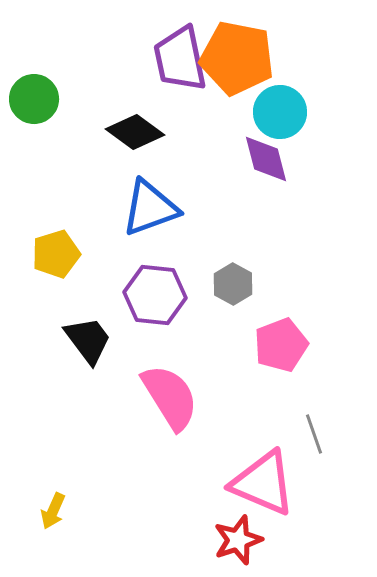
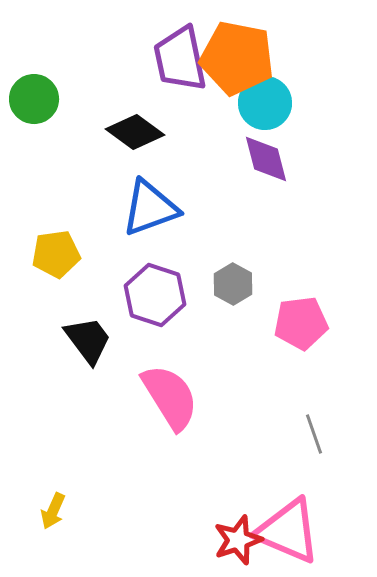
cyan circle: moved 15 px left, 9 px up
yellow pentagon: rotated 9 degrees clockwise
purple hexagon: rotated 12 degrees clockwise
pink pentagon: moved 20 px right, 22 px up; rotated 14 degrees clockwise
pink triangle: moved 25 px right, 48 px down
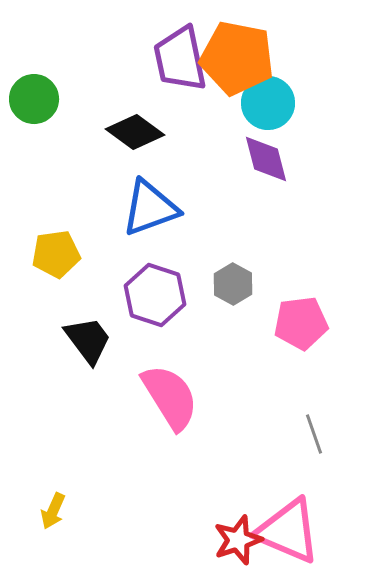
cyan circle: moved 3 px right
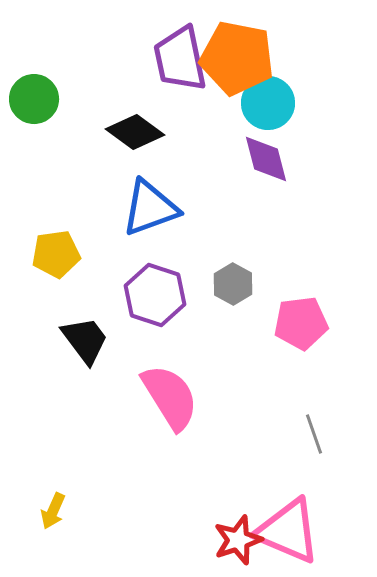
black trapezoid: moved 3 px left
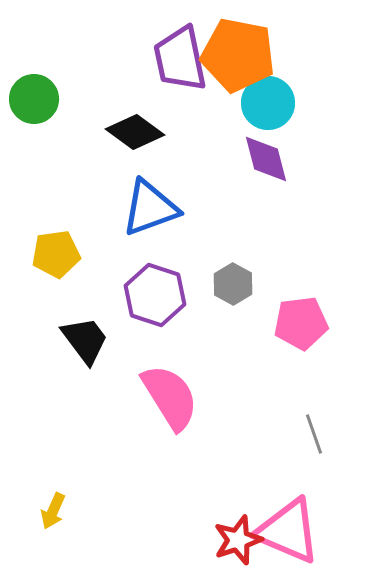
orange pentagon: moved 1 px right, 3 px up
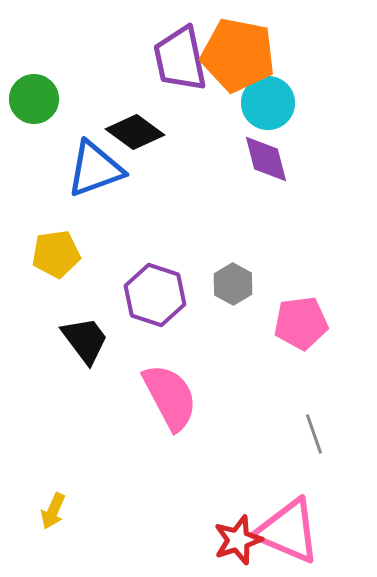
blue triangle: moved 55 px left, 39 px up
pink semicircle: rotated 4 degrees clockwise
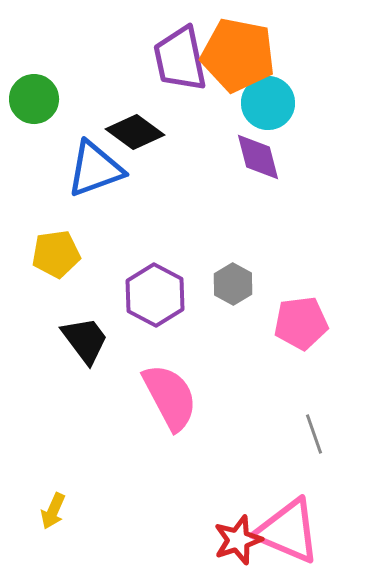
purple diamond: moved 8 px left, 2 px up
purple hexagon: rotated 10 degrees clockwise
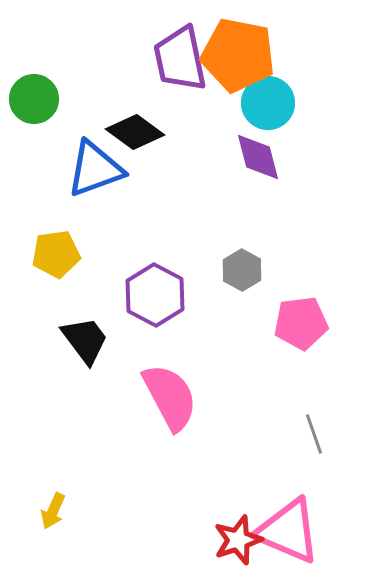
gray hexagon: moved 9 px right, 14 px up
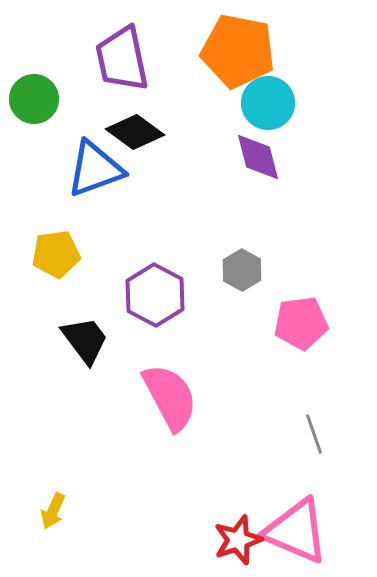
orange pentagon: moved 4 px up
purple trapezoid: moved 58 px left
pink triangle: moved 8 px right
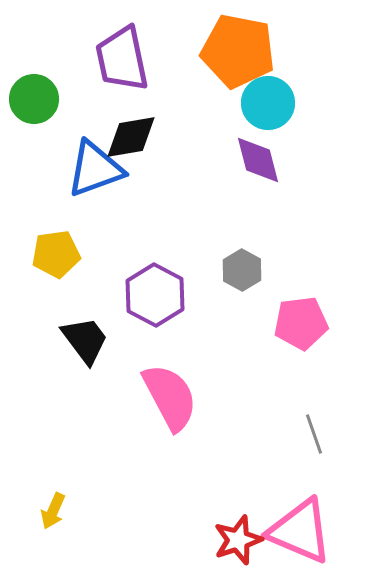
black diamond: moved 4 px left, 5 px down; rotated 46 degrees counterclockwise
purple diamond: moved 3 px down
pink triangle: moved 4 px right
